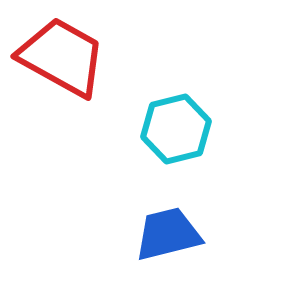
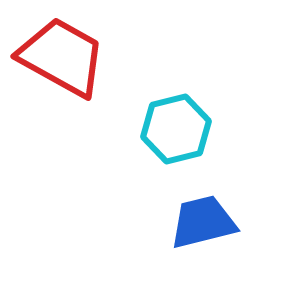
blue trapezoid: moved 35 px right, 12 px up
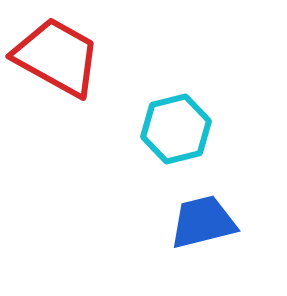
red trapezoid: moved 5 px left
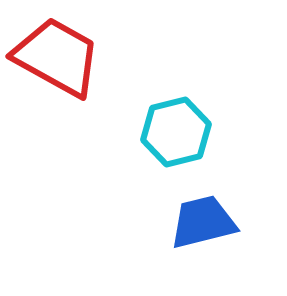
cyan hexagon: moved 3 px down
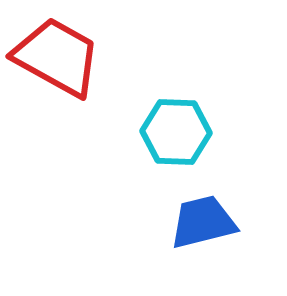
cyan hexagon: rotated 16 degrees clockwise
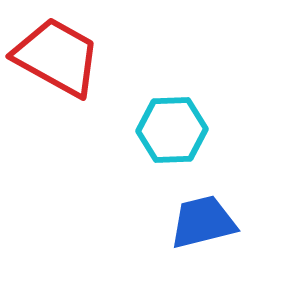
cyan hexagon: moved 4 px left, 2 px up; rotated 4 degrees counterclockwise
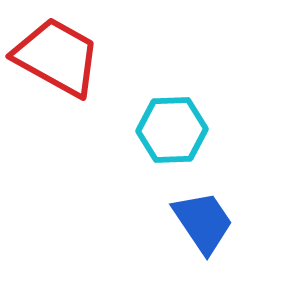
blue trapezoid: rotated 70 degrees clockwise
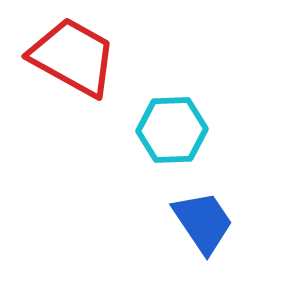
red trapezoid: moved 16 px right
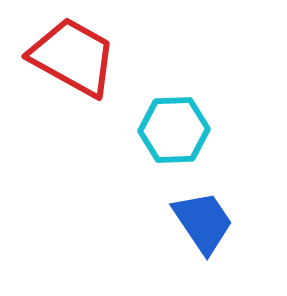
cyan hexagon: moved 2 px right
